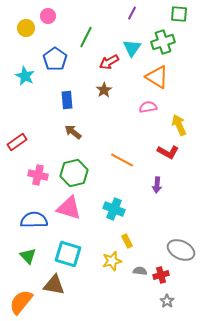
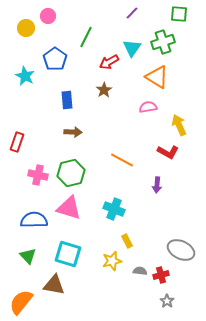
purple line: rotated 16 degrees clockwise
brown arrow: rotated 144 degrees clockwise
red rectangle: rotated 36 degrees counterclockwise
green hexagon: moved 3 px left
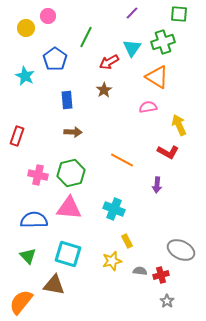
red rectangle: moved 6 px up
pink triangle: rotated 12 degrees counterclockwise
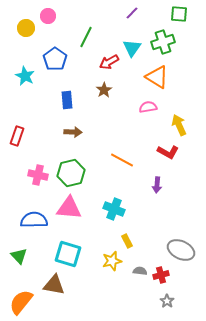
green triangle: moved 9 px left
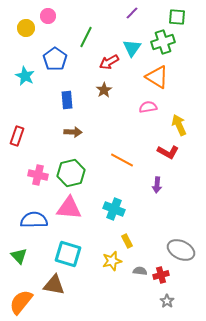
green square: moved 2 px left, 3 px down
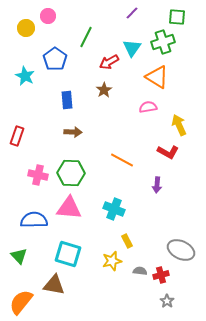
green hexagon: rotated 16 degrees clockwise
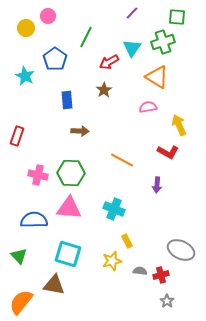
brown arrow: moved 7 px right, 1 px up
